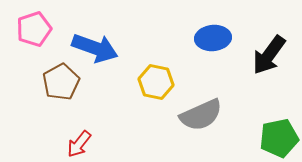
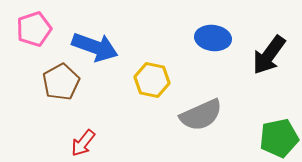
blue ellipse: rotated 12 degrees clockwise
blue arrow: moved 1 px up
yellow hexagon: moved 4 px left, 2 px up
red arrow: moved 4 px right, 1 px up
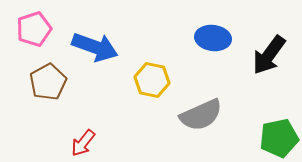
brown pentagon: moved 13 px left
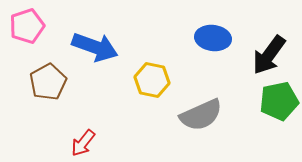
pink pentagon: moved 7 px left, 3 px up
green pentagon: moved 37 px up
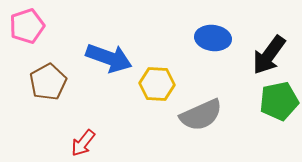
blue arrow: moved 14 px right, 11 px down
yellow hexagon: moved 5 px right, 4 px down; rotated 8 degrees counterclockwise
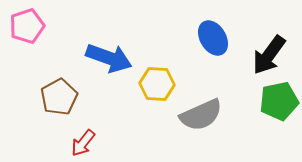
blue ellipse: rotated 52 degrees clockwise
brown pentagon: moved 11 px right, 15 px down
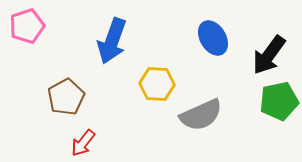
blue arrow: moved 3 px right, 17 px up; rotated 90 degrees clockwise
brown pentagon: moved 7 px right
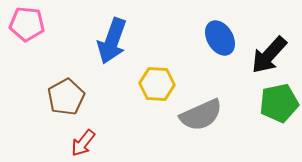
pink pentagon: moved 2 px up; rotated 24 degrees clockwise
blue ellipse: moved 7 px right
black arrow: rotated 6 degrees clockwise
green pentagon: moved 2 px down
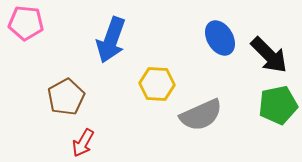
pink pentagon: moved 1 px left, 1 px up
blue arrow: moved 1 px left, 1 px up
black arrow: rotated 87 degrees counterclockwise
green pentagon: moved 1 px left, 2 px down
red arrow: rotated 8 degrees counterclockwise
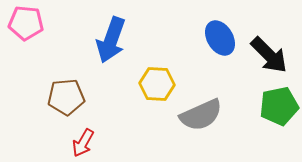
brown pentagon: rotated 24 degrees clockwise
green pentagon: moved 1 px right, 1 px down
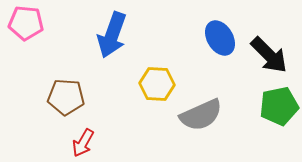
blue arrow: moved 1 px right, 5 px up
brown pentagon: rotated 9 degrees clockwise
